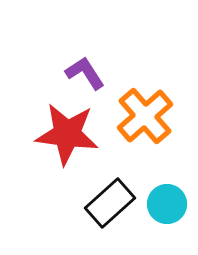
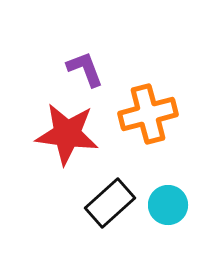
purple L-shape: moved 4 px up; rotated 12 degrees clockwise
orange cross: moved 3 px right, 2 px up; rotated 26 degrees clockwise
cyan circle: moved 1 px right, 1 px down
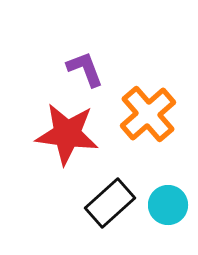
orange cross: rotated 26 degrees counterclockwise
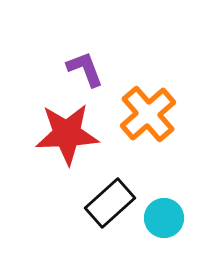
red star: rotated 10 degrees counterclockwise
cyan circle: moved 4 px left, 13 px down
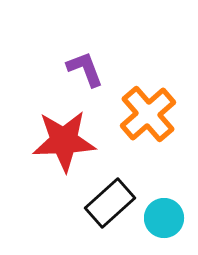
red star: moved 3 px left, 7 px down
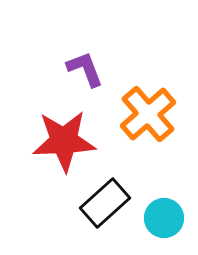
black rectangle: moved 5 px left
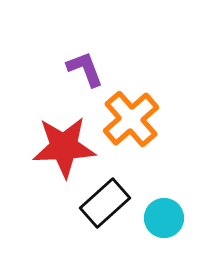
orange cross: moved 17 px left, 5 px down
red star: moved 6 px down
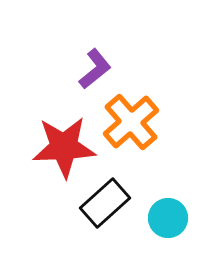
purple L-shape: moved 10 px right; rotated 72 degrees clockwise
orange cross: moved 3 px down
cyan circle: moved 4 px right
